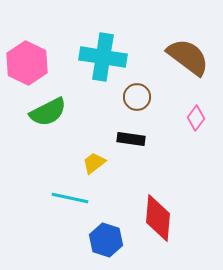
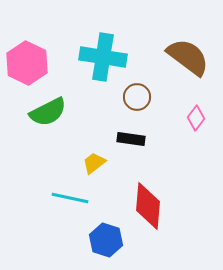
red diamond: moved 10 px left, 12 px up
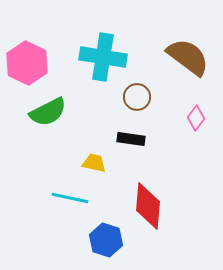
yellow trapezoid: rotated 50 degrees clockwise
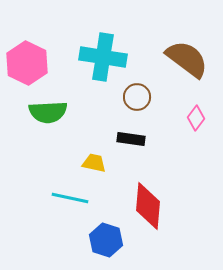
brown semicircle: moved 1 px left, 2 px down
green semicircle: rotated 24 degrees clockwise
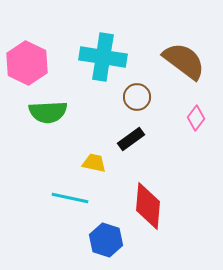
brown semicircle: moved 3 px left, 2 px down
black rectangle: rotated 44 degrees counterclockwise
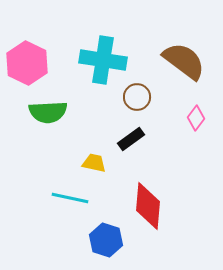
cyan cross: moved 3 px down
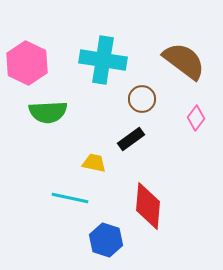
brown circle: moved 5 px right, 2 px down
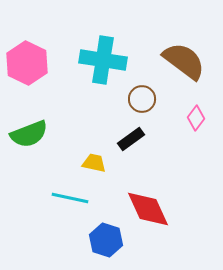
green semicircle: moved 19 px left, 22 px down; rotated 18 degrees counterclockwise
red diamond: moved 3 px down; rotated 30 degrees counterclockwise
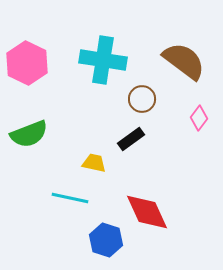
pink diamond: moved 3 px right
red diamond: moved 1 px left, 3 px down
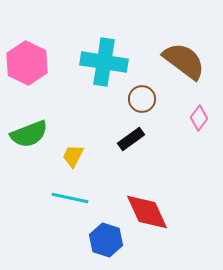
cyan cross: moved 1 px right, 2 px down
yellow trapezoid: moved 21 px left, 7 px up; rotated 75 degrees counterclockwise
